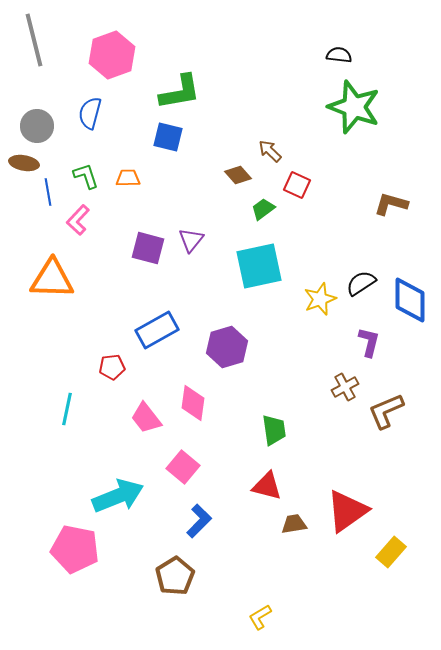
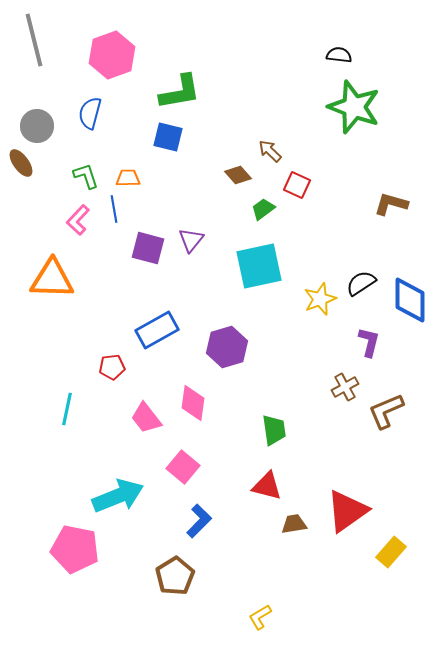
brown ellipse at (24, 163): moved 3 px left; rotated 44 degrees clockwise
blue line at (48, 192): moved 66 px right, 17 px down
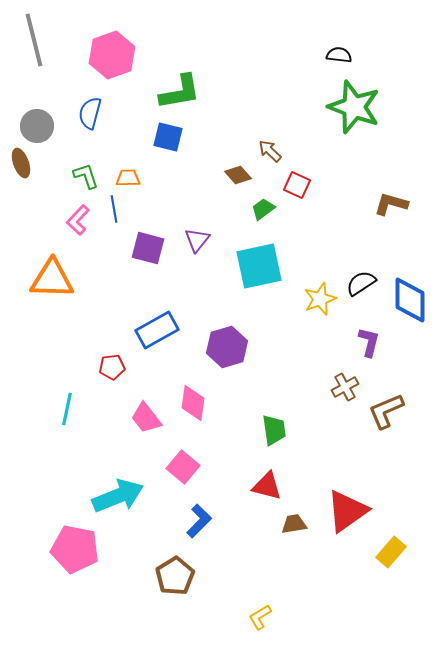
brown ellipse at (21, 163): rotated 16 degrees clockwise
purple triangle at (191, 240): moved 6 px right
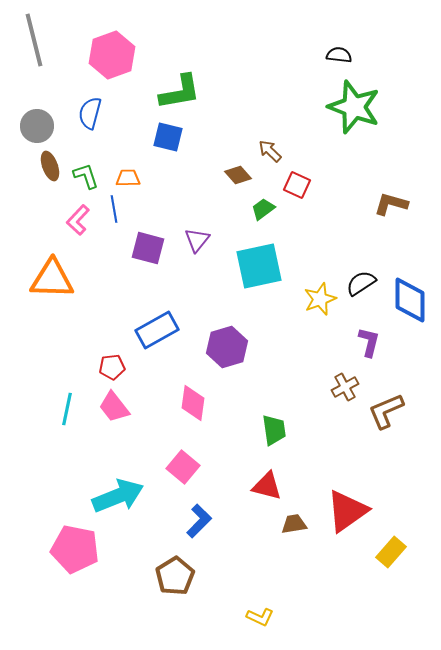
brown ellipse at (21, 163): moved 29 px right, 3 px down
pink trapezoid at (146, 418): moved 32 px left, 11 px up
yellow L-shape at (260, 617): rotated 124 degrees counterclockwise
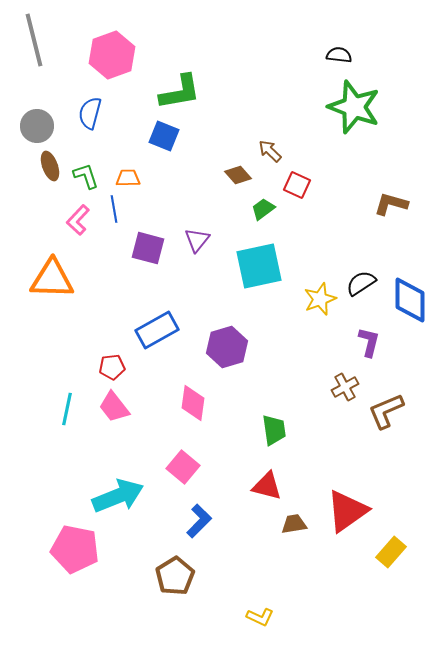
blue square at (168, 137): moved 4 px left, 1 px up; rotated 8 degrees clockwise
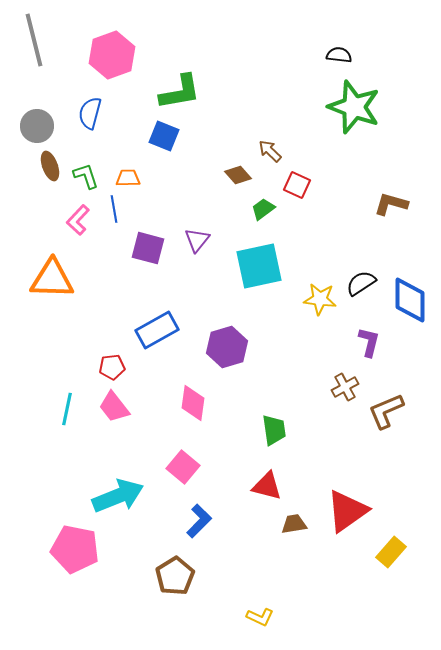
yellow star at (320, 299): rotated 28 degrees clockwise
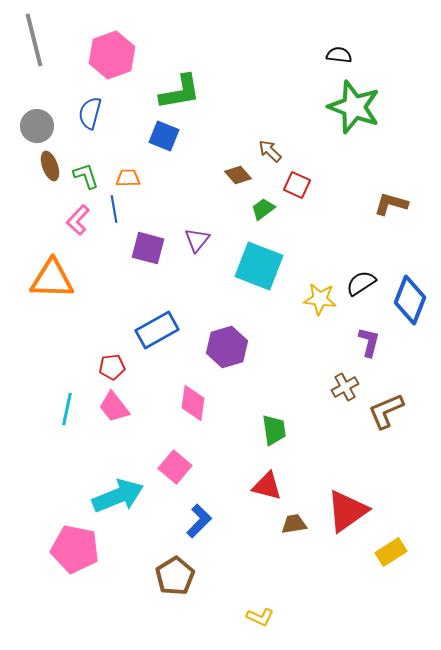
cyan square at (259, 266): rotated 33 degrees clockwise
blue diamond at (410, 300): rotated 21 degrees clockwise
pink square at (183, 467): moved 8 px left
yellow rectangle at (391, 552): rotated 16 degrees clockwise
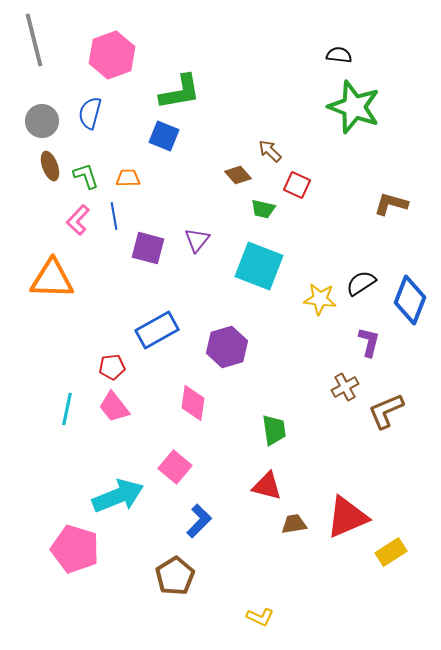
gray circle at (37, 126): moved 5 px right, 5 px up
blue line at (114, 209): moved 7 px down
green trapezoid at (263, 209): rotated 130 degrees counterclockwise
red triangle at (347, 511): moved 6 px down; rotated 12 degrees clockwise
pink pentagon at (75, 549): rotated 6 degrees clockwise
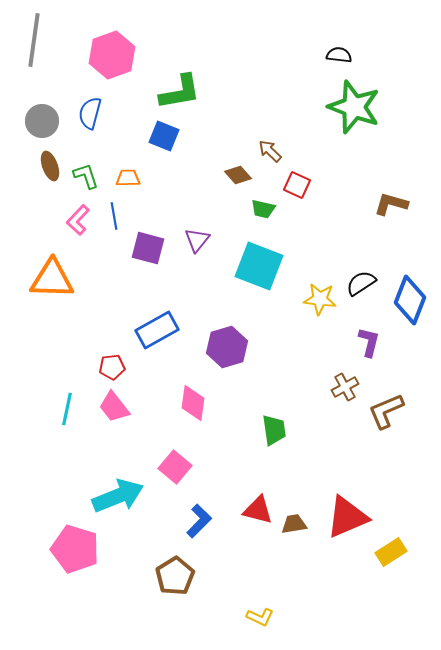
gray line at (34, 40): rotated 22 degrees clockwise
red triangle at (267, 486): moved 9 px left, 24 px down
